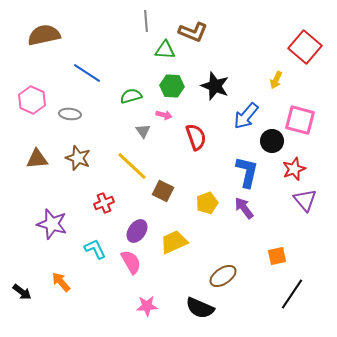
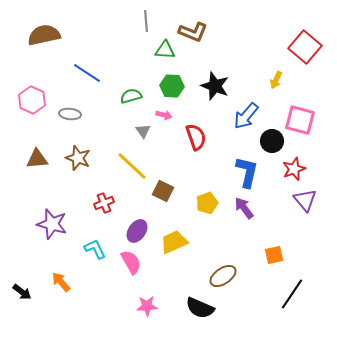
orange square: moved 3 px left, 1 px up
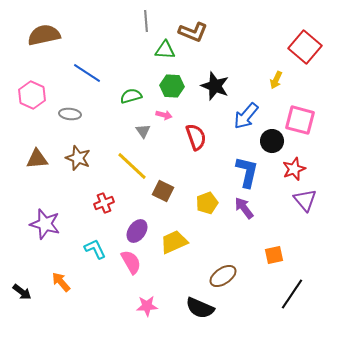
pink hexagon: moved 5 px up
purple star: moved 7 px left
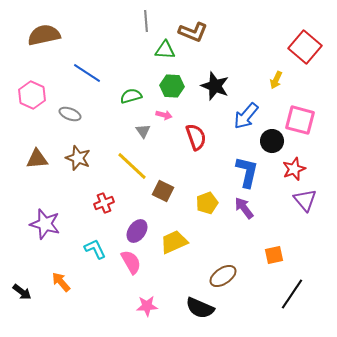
gray ellipse: rotated 15 degrees clockwise
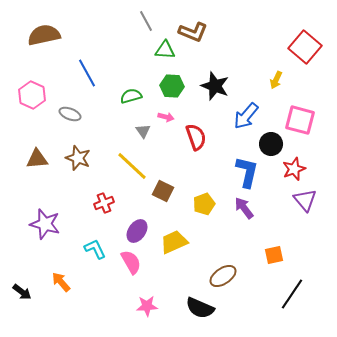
gray line: rotated 25 degrees counterclockwise
blue line: rotated 28 degrees clockwise
pink arrow: moved 2 px right, 2 px down
black circle: moved 1 px left, 3 px down
yellow pentagon: moved 3 px left, 1 px down
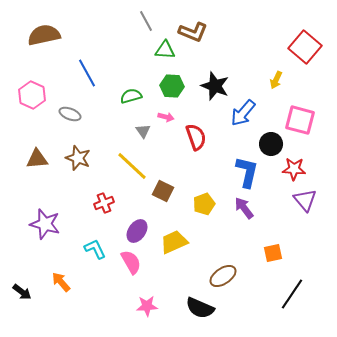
blue arrow: moved 3 px left, 3 px up
red star: rotated 25 degrees clockwise
orange square: moved 1 px left, 2 px up
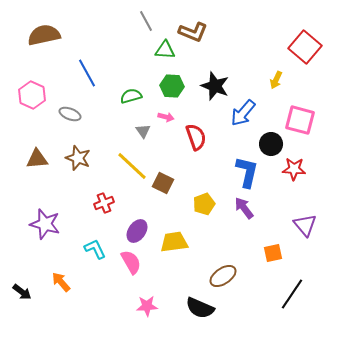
brown square: moved 8 px up
purple triangle: moved 25 px down
yellow trapezoid: rotated 16 degrees clockwise
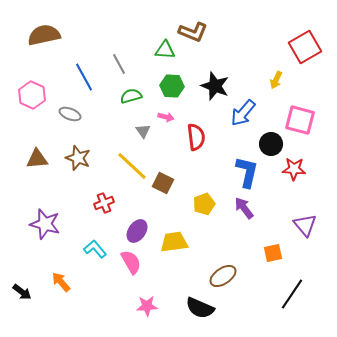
gray line: moved 27 px left, 43 px down
red square: rotated 20 degrees clockwise
blue line: moved 3 px left, 4 px down
red semicircle: rotated 12 degrees clockwise
cyan L-shape: rotated 15 degrees counterclockwise
